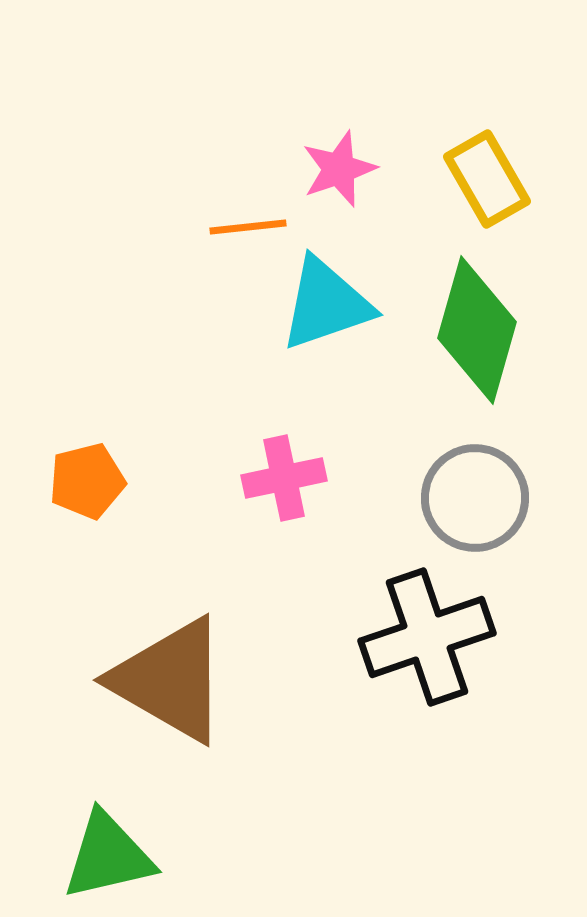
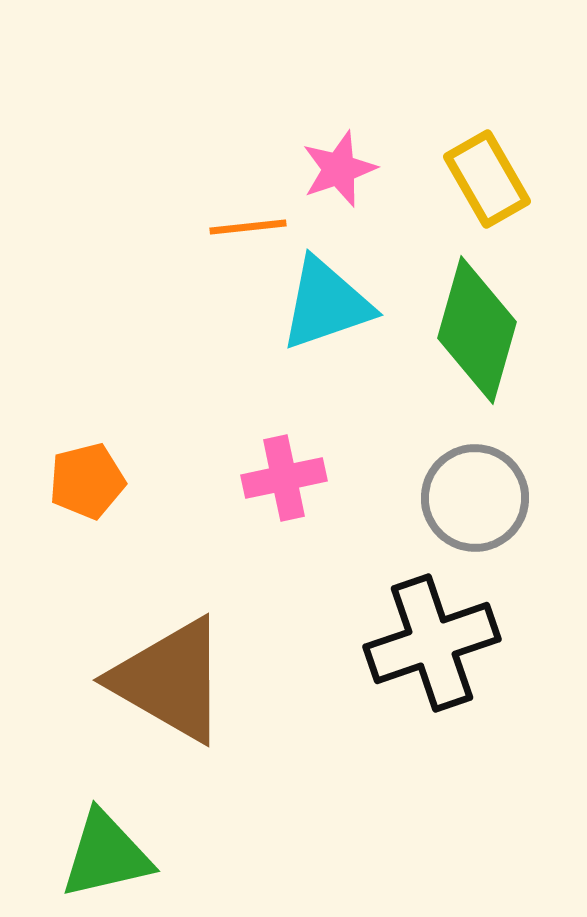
black cross: moved 5 px right, 6 px down
green triangle: moved 2 px left, 1 px up
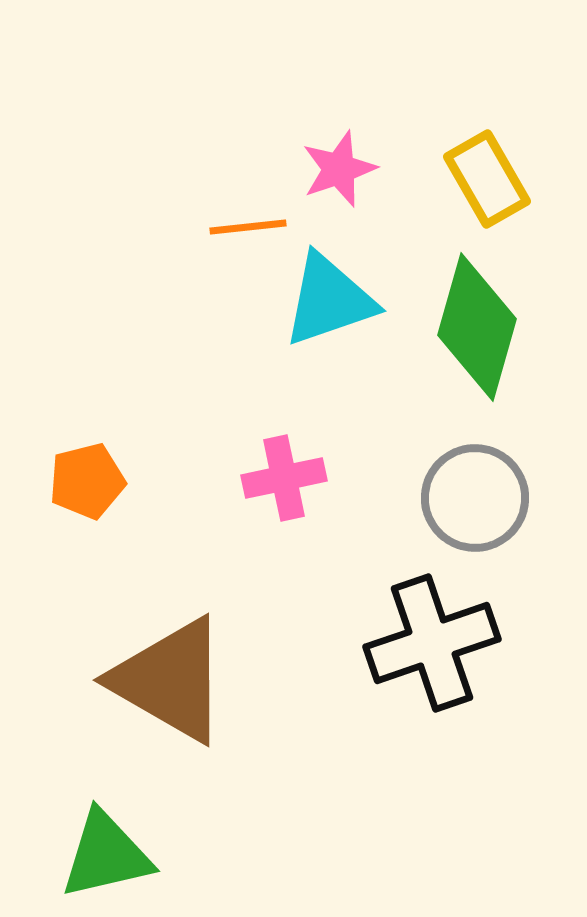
cyan triangle: moved 3 px right, 4 px up
green diamond: moved 3 px up
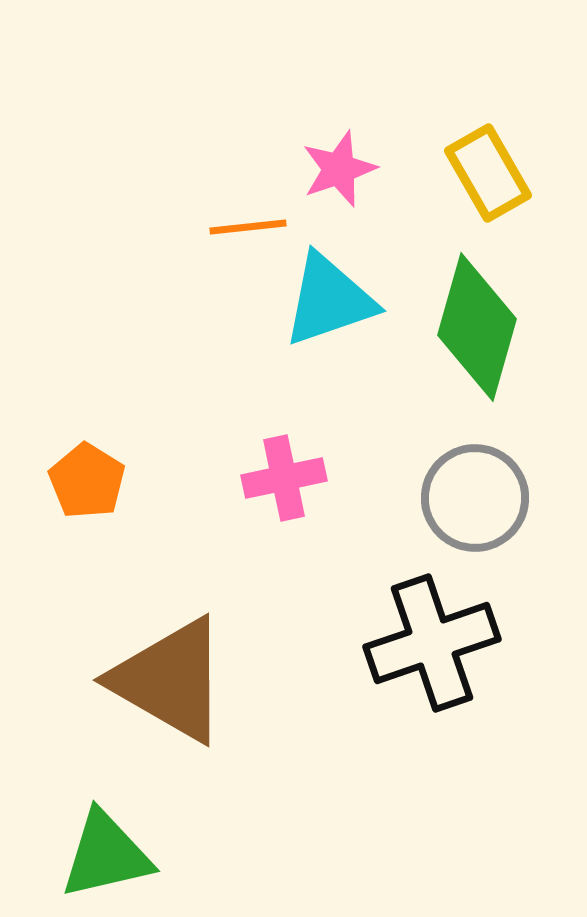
yellow rectangle: moved 1 px right, 6 px up
orange pentagon: rotated 26 degrees counterclockwise
